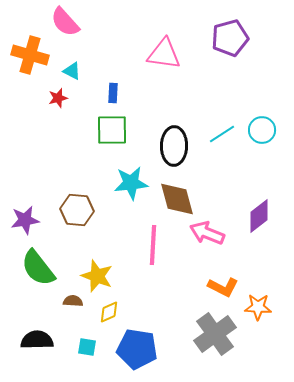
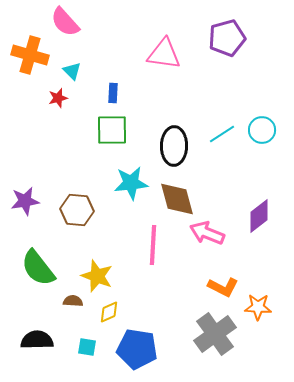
purple pentagon: moved 3 px left
cyan triangle: rotated 18 degrees clockwise
purple star: moved 19 px up
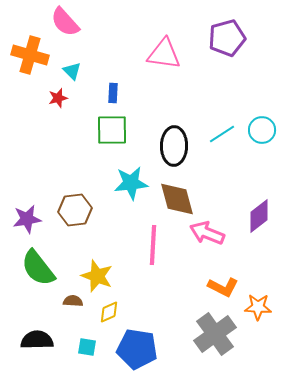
purple star: moved 2 px right, 18 px down
brown hexagon: moved 2 px left; rotated 12 degrees counterclockwise
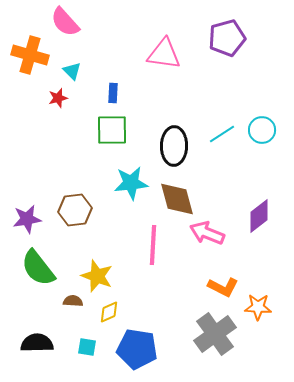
black semicircle: moved 3 px down
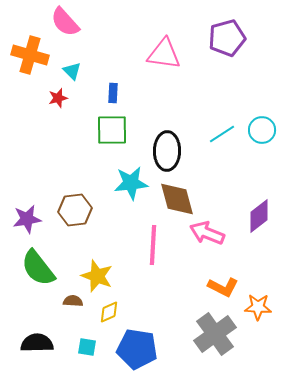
black ellipse: moved 7 px left, 5 px down
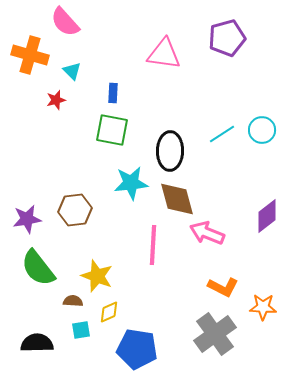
red star: moved 2 px left, 2 px down
green square: rotated 12 degrees clockwise
black ellipse: moved 3 px right
purple diamond: moved 8 px right
orange star: moved 5 px right
cyan square: moved 6 px left, 17 px up; rotated 18 degrees counterclockwise
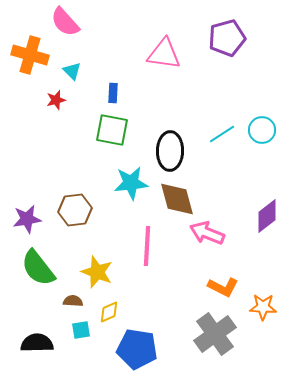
pink line: moved 6 px left, 1 px down
yellow star: moved 4 px up
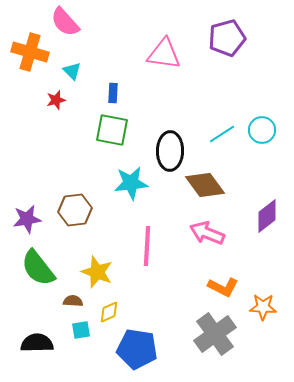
orange cross: moved 3 px up
brown diamond: moved 28 px right, 14 px up; rotated 21 degrees counterclockwise
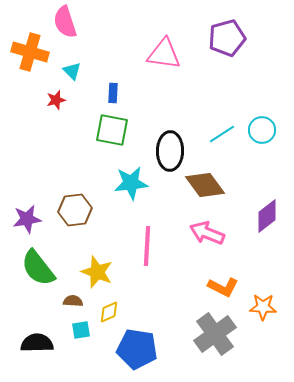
pink semicircle: rotated 24 degrees clockwise
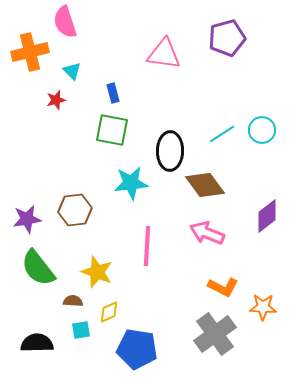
orange cross: rotated 30 degrees counterclockwise
blue rectangle: rotated 18 degrees counterclockwise
